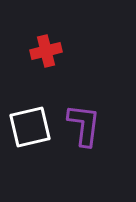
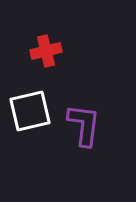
white square: moved 16 px up
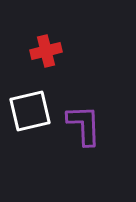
purple L-shape: rotated 9 degrees counterclockwise
